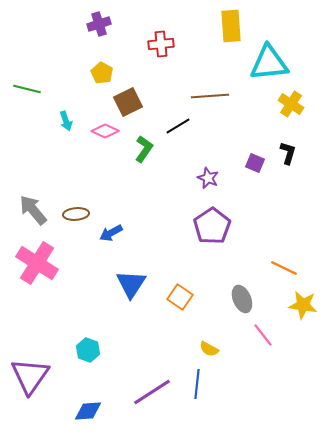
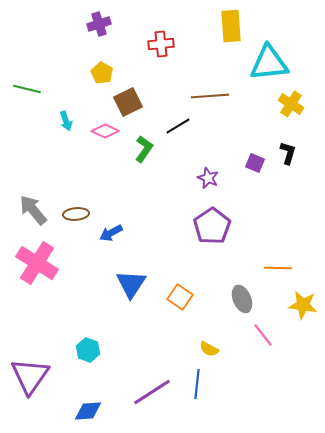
orange line: moved 6 px left; rotated 24 degrees counterclockwise
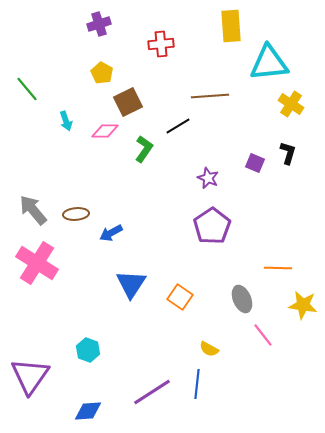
green line: rotated 36 degrees clockwise
pink diamond: rotated 24 degrees counterclockwise
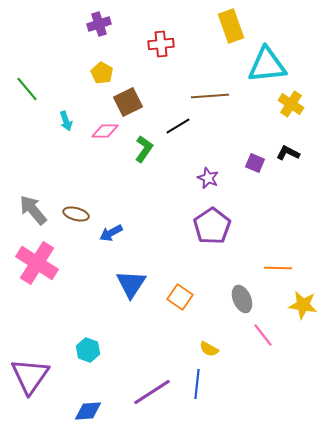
yellow rectangle: rotated 16 degrees counterclockwise
cyan triangle: moved 2 px left, 2 px down
black L-shape: rotated 80 degrees counterclockwise
brown ellipse: rotated 20 degrees clockwise
